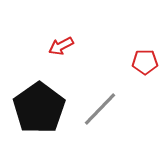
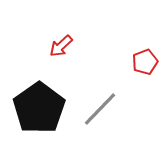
red arrow: rotated 15 degrees counterclockwise
red pentagon: rotated 20 degrees counterclockwise
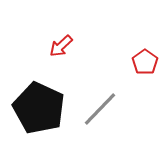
red pentagon: rotated 15 degrees counterclockwise
black pentagon: rotated 12 degrees counterclockwise
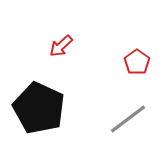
red pentagon: moved 8 px left
gray line: moved 28 px right, 10 px down; rotated 9 degrees clockwise
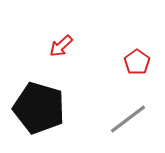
black pentagon: rotated 9 degrees counterclockwise
